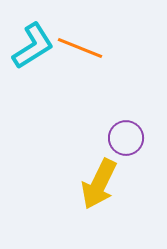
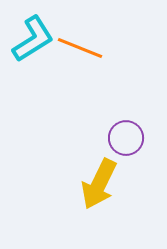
cyan L-shape: moved 7 px up
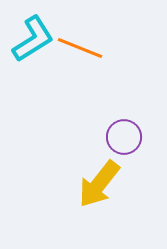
purple circle: moved 2 px left, 1 px up
yellow arrow: rotated 12 degrees clockwise
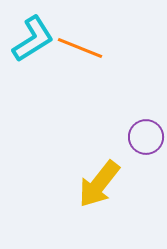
purple circle: moved 22 px right
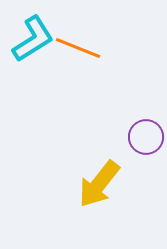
orange line: moved 2 px left
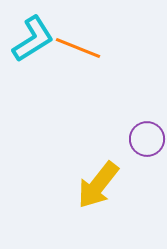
purple circle: moved 1 px right, 2 px down
yellow arrow: moved 1 px left, 1 px down
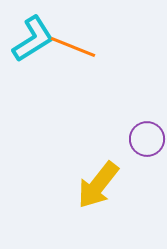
orange line: moved 5 px left, 1 px up
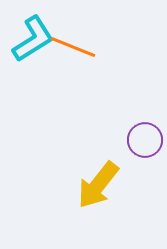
purple circle: moved 2 px left, 1 px down
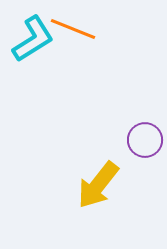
orange line: moved 18 px up
